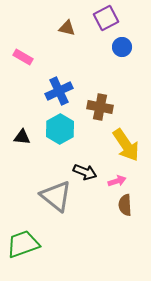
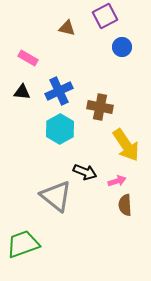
purple square: moved 1 px left, 2 px up
pink rectangle: moved 5 px right, 1 px down
black triangle: moved 45 px up
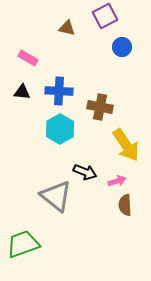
blue cross: rotated 28 degrees clockwise
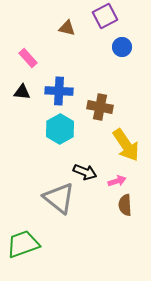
pink rectangle: rotated 18 degrees clockwise
gray triangle: moved 3 px right, 2 px down
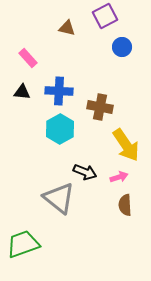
pink arrow: moved 2 px right, 4 px up
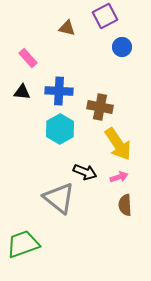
yellow arrow: moved 8 px left, 1 px up
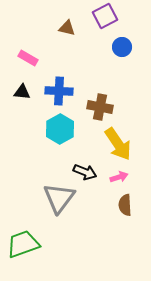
pink rectangle: rotated 18 degrees counterclockwise
gray triangle: rotated 28 degrees clockwise
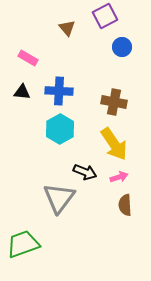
brown triangle: rotated 36 degrees clockwise
brown cross: moved 14 px right, 5 px up
yellow arrow: moved 4 px left
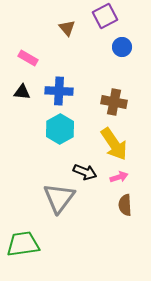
green trapezoid: rotated 12 degrees clockwise
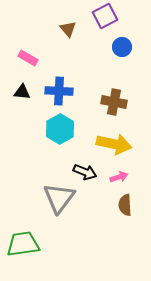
brown triangle: moved 1 px right, 1 px down
yellow arrow: rotated 44 degrees counterclockwise
